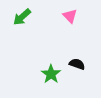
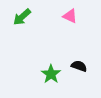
pink triangle: rotated 21 degrees counterclockwise
black semicircle: moved 2 px right, 2 px down
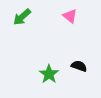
pink triangle: rotated 14 degrees clockwise
green star: moved 2 px left
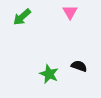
pink triangle: moved 4 px up; rotated 21 degrees clockwise
green star: rotated 12 degrees counterclockwise
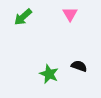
pink triangle: moved 2 px down
green arrow: moved 1 px right
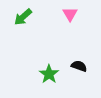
green star: rotated 12 degrees clockwise
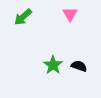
green star: moved 4 px right, 9 px up
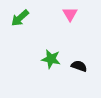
green arrow: moved 3 px left, 1 px down
green star: moved 2 px left, 6 px up; rotated 24 degrees counterclockwise
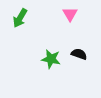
green arrow: rotated 18 degrees counterclockwise
black semicircle: moved 12 px up
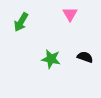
green arrow: moved 1 px right, 4 px down
black semicircle: moved 6 px right, 3 px down
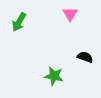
green arrow: moved 2 px left
green star: moved 3 px right, 17 px down
